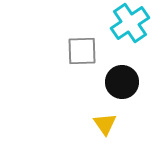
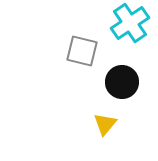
gray square: rotated 16 degrees clockwise
yellow triangle: rotated 15 degrees clockwise
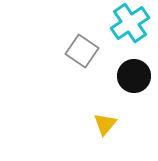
gray square: rotated 20 degrees clockwise
black circle: moved 12 px right, 6 px up
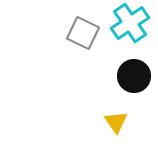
gray square: moved 1 px right, 18 px up; rotated 8 degrees counterclockwise
yellow triangle: moved 11 px right, 2 px up; rotated 15 degrees counterclockwise
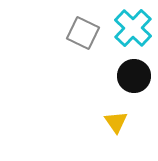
cyan cross: moved 3 px right, 5 px down; rotated 12 degrees counterclockwise
